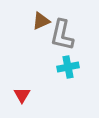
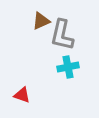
red triangle: rotated 42 degrees counterclockwise
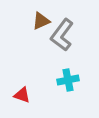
gray L-shape: rotated 24 degrees clockwise
cyan cross: moved 13 px down
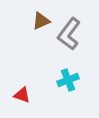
gray L-shape: moved 7 px right, 1 px up
cyan cross: rotated 10 degrees counterclockwise
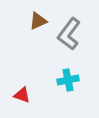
brown triangle: moved 3 px left
cyan cross: rotated 10 degrees clockwise
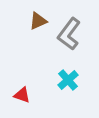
cyan cross: rotated 30 degrees counterclockwise
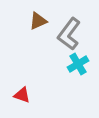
cyan cross: moved 10 px right, 16 px up; rotated 10 degrees clockwise
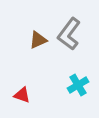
brown triangle: moved 19 px down
cyan cross: moved 21 px down
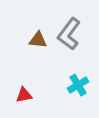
brown triangle: rotated 30 degrees clockwise
red triangle: moved 2 px right; rotated 30 degrees counterclockwise
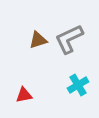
gray L-shape: moved 5 px down; rotated 28 degrees clockwise
brown triangle: rotated 24 degrees counterclockwise
